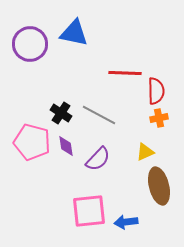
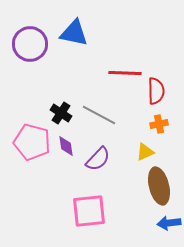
orange cross: moved 6 px down
blue arrow: moved 43 px right, 1 px down
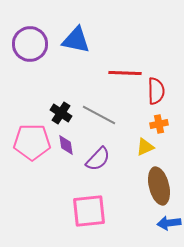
blue triangle: moved 2 px right, 7 px down
pink pentagon: rotated 15 degrees counterclockwise
purple diamond: moved 1 px up
yellow triangle: moved 5 px up
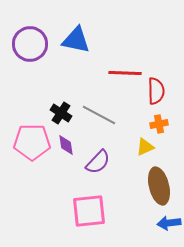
purple semicircle: moved 3 px down
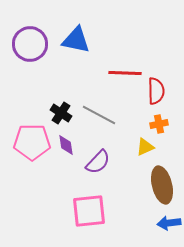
brown ellipse: moved 3 px right, 1 px up
